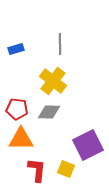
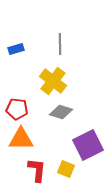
gray diamond: moved 12 px right; rotated 15 degrees clockwise
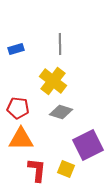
red pentagon: moved 1 px right, 1 px up
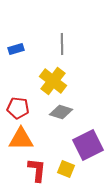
gray line: moved 2 px right
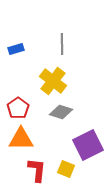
red pentagon: rotated 30 degrees clockwise
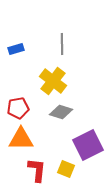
red pentagon: rotated 25 degrees clockwise
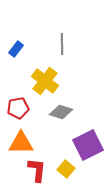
blue rectangle: rotated 35 degrees counterclockwise
yellow cross: moved 8 px left
orange triangle: moved 4 px down
yellow square: rotated 18 degrees clockwise
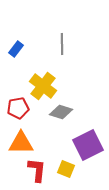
yellow cross: moved 2 px left, 5 px down
yellow square: rotated 18 degrees counterclockwise
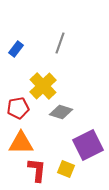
gray line: moved 2 px left, 1 px up; rotated 20 degrees clockwise
yellow cross: rotated 8 degrees clockwise
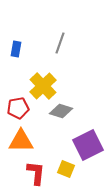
blue rectangle: rotated 28 degrees counterclockwise
gray diamond: moved 1 px up
orange triangle: moved 2 px up
red L-shape: moved 1 px left, 3 px down
